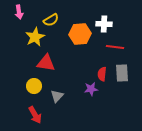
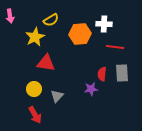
pink arrow: moved 9 px left, 4 px down
yellow circle: moved 3 px down
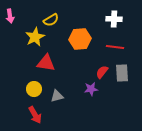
white cross: moved 10 px right, 5 px up
orange hexagon: moved 5 px down
red semicircle: moved 2 px up; rotated 32 degrees clockwise
gray triangle: rotated 32 degrees clockwise
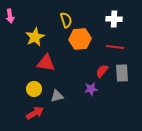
yellow semicircle: moved 15 px right; rotated 77 degrees counterclockwise
red semicircle: moved 1 px up
red arrow: moved 2 px up; rotated 90 degrees counterclockwise
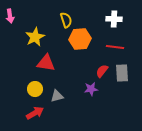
yellow circle: moved 1 px right
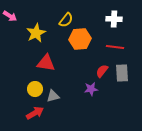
pink arrow: rotated 48 degrees counterclockwise
yellow semicircle: rotated 56 degrees clockwise
yellow star: moved 1 px right, 4 px up
gray triangle: moved 4 px left
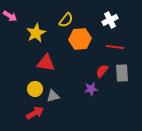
white cross: moved 4 px left, 1 px down; rotated 28 degrees counterclockwise
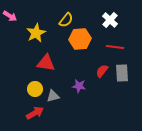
white cross: rotated 21 degrees counterclockwise
purple star: moved 12 px left, 3 px up; rotated 16 degrees clockwise
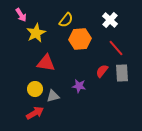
pink arrow: moved 11 px right, 1 px up; rotated 24 degrees clockwise
red line: moved 1 px right, 1 px down; rotated 42 degrees clockwise
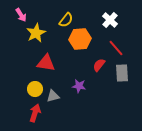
red semicircle: moved 3 px left, 6 px up
red arrow: rotated 42 degrees counterclockwise
